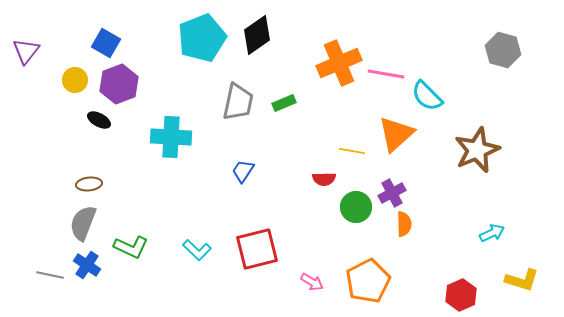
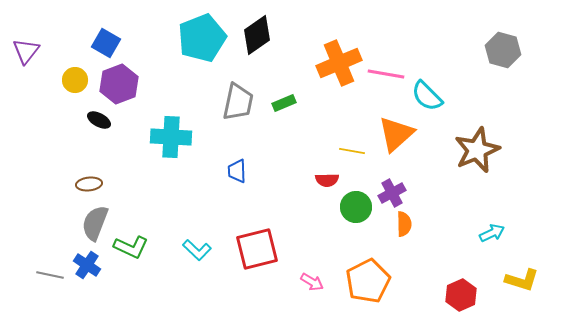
blue trapezoid: moved 6 px left; rotated 35 degrees counterclockwise
red semicircle: moved 3 px right, 1 px down
gray semicircle: moved 12 px right
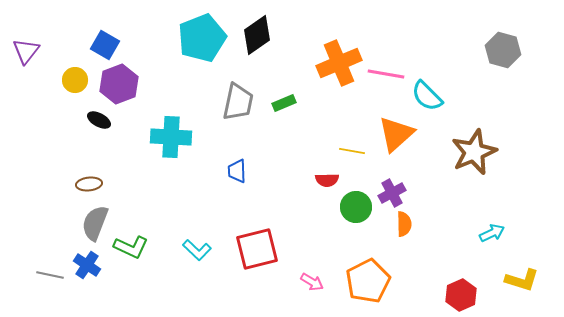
blue square: moved 1 px left, 2 px down
brown star: moved 3 px left, 2 px down
